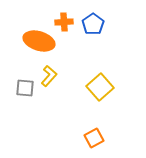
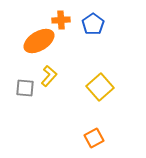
orange cross: moved 3 px left, 2 px up
orange ellipse: rotated 48 degrees counterclockwise
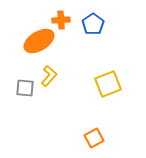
yellow square: moved 8 px right, 3 px up; rotated 20 degrees clockwise
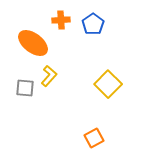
orange ellipse: moved 6 px left, 2 px down; rotated 68 degrees clockwise
yellow square: rotated 24 degrees counterclockwise
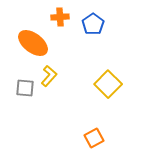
orange cross: moved 1 px left, 3 px up
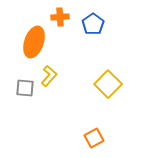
orange ellipse: moved 1 px right, 1 px up; rotated 72 degrees clockwise
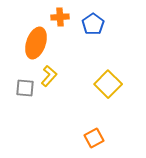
orange ellipse: moved 2 px right, 1 px down
